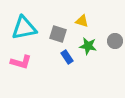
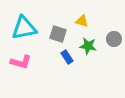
gray circle: moved 1 px left, 2 px up
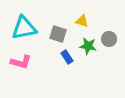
gray circle: moved 5 px left
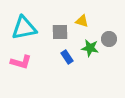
gray square: moved 2 px right, 2 px up; rotated 18 degrees counterclockwise
green star: moved 2 px right, 2 px down
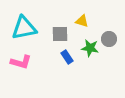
gray square: moved 2 px down
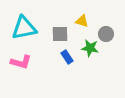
gray circle: moved 3 px left, 5 px up
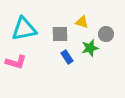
yellow triangle: moved 1 px down
cyan triangle: moved 1 px down
green star: rotated 24 degrees counterclockwise
pink L-shape: moved 5 px left
